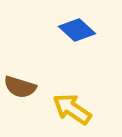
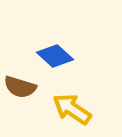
blue diamond: moved 22 px left, 26 px down
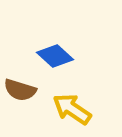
brown semicircle: moved 3 px down
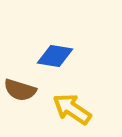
blue diamond: rotated 33 degrees counterclockwise
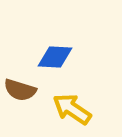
blue diamond: moved 1 px down; rotated 6 degrees counterclockwise
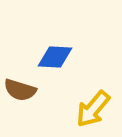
yellow arrow: moved 21 px right; rotated 84 degrees counterclockwise
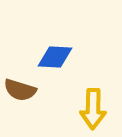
yellow arrow: rotated 39 degrees counterclockwise
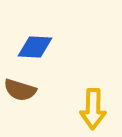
blue diamond: moved 20 px left, 10 px up
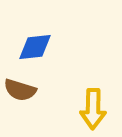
blue diamond: rotated 9 degrees counterclockwise
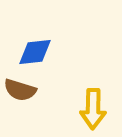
blue diamond: moved 5 px down
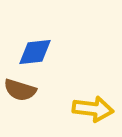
yellow arrow: rotated 84 degrees counterclockwise
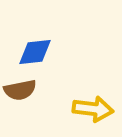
brown semicircle: rotated 28 degrees counterclockwise
